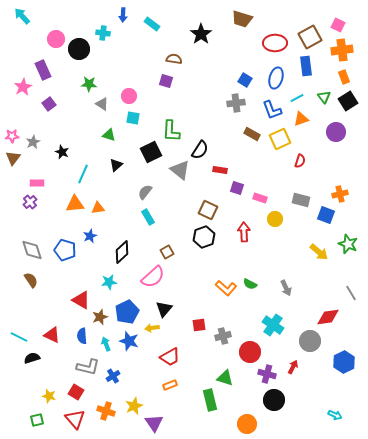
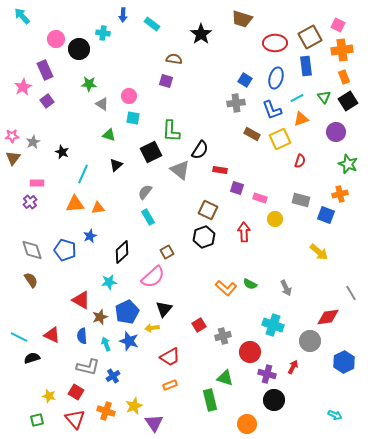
purple rectangle at (43, 70): moved 2 px right
purple square at (49, 104): moved 2 px left, 3 px up
green star at (348, 244): moved 80 px up
red square at (199, 325): rotated 24 degrees counterclockwise
cyan cross at (273, 325): rotated 15 degrees counterclockwise
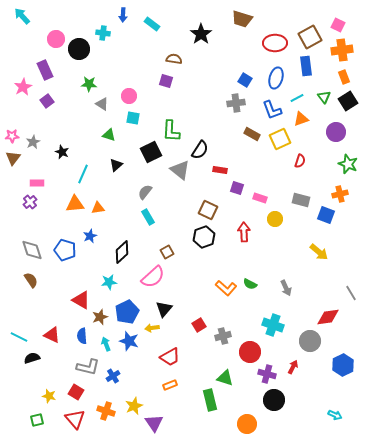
blue hexagon at (344, 362): moved 1 px left, 3 px down
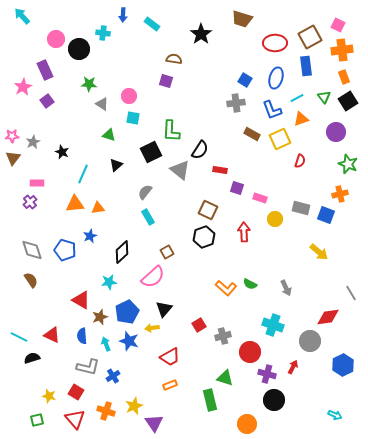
gray rectangle at (301, 200): moved 8 px down
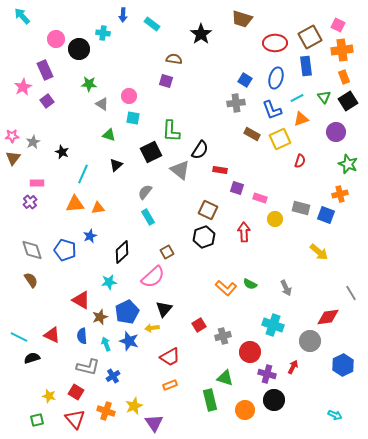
orange circle at (247, 424): moved 2 px left, 14 px up
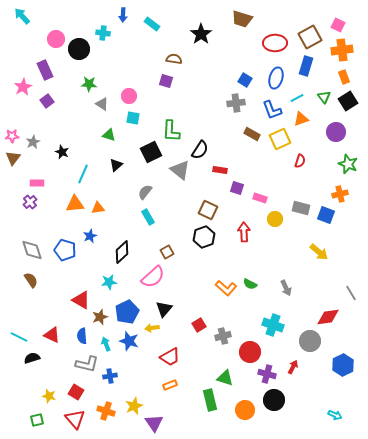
blue rectangle at (306, 66): rotated 24 degrees clockwise
gray L-shape at (88, 367): moved 1 px left, 3 px up
blue cross at (113, 376): moved 3 px left; rotated 24 degrees clockwise
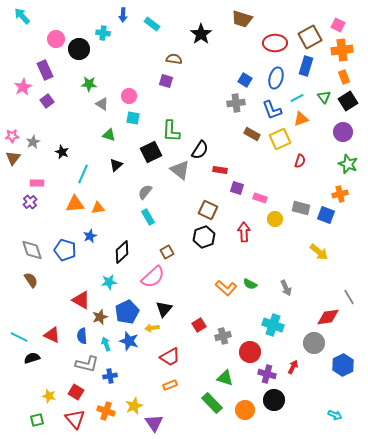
purple circle at (336, 132): moved 7 px right
gray line at (351, 293): moved 2 px left, 4 px down
gray circle at (310, 341): moved 4 px right, 2 px down
green rectangle at (210, 400): moved 2 px right, 3 px down; rotated 30 degrees counterclockwise
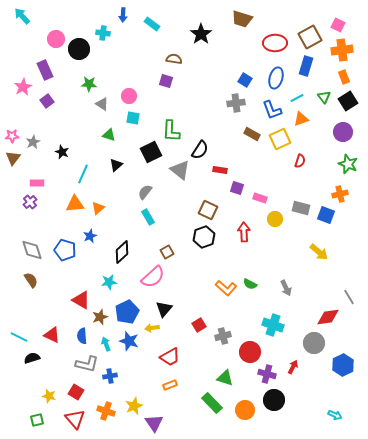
orange triangle at (98, 208): rotated 32 degrees counterclockwise
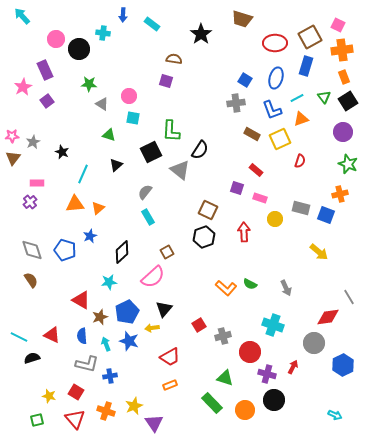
red rectangle at (220, 170): moved 36 px right; rotated 32 degrees clockwise
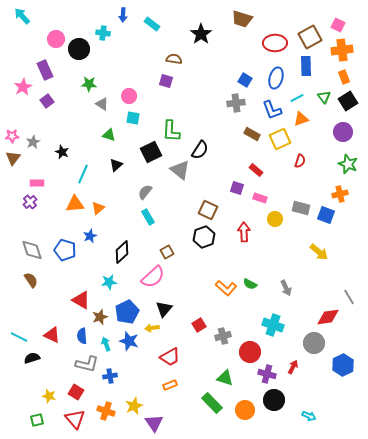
blue rectangle at (306, 66): rotated 18 degrees counterclockwise
cyan arrow at (335, 415): moved 26 px left, 1 px down
